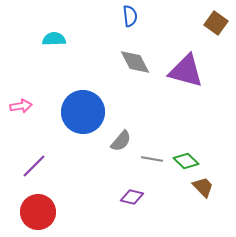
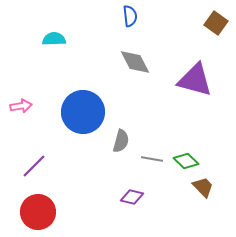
purple triangle: moved 9 px right, 9 px down
gray semicircle: rotated 25 degrees counterclockwise
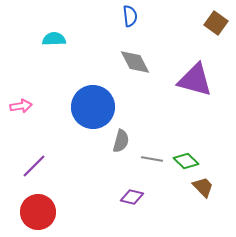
blue circle: moved 10 px right, 5 px up
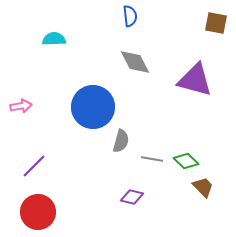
brown square: rotated 25 degrees counterclockwise
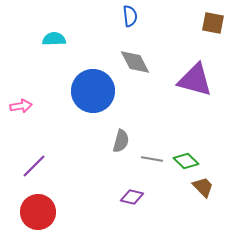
brown square: moved 3 px left
blue circle: moved 16 px up
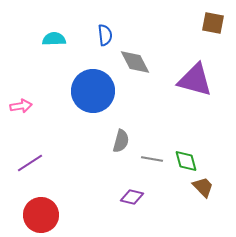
blue semicircle: moved 25 px left, 19 px down
green diamond: rotated 30 degrees clockwise
purple line: moved 4 px left, 3 px up; rotated 12 degrees clockwise
red circle: moved 3 px right, 3 px down
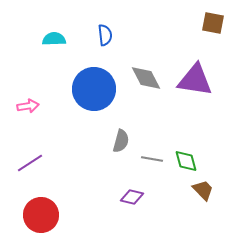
gray diamond: moved 11 px right, 16 px down
purple triangle: rotated 6 degrees counterclockwise
blue circle: moved 1 px right, 2 px up
pink arrow: moved 7 px right
brown trapezoid: moved 3 px down
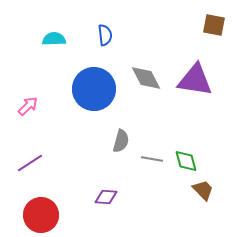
brown square: moved 1 px right, 2 px down
pink arrow: rotated 35 degrees counterclockwise
purple diamond: moved 26 px left; rotated 10 degrees counterclockwise
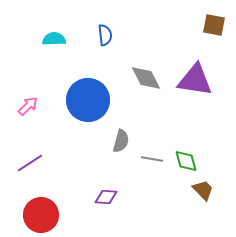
blue circle: moved 6 px left, 11 px down
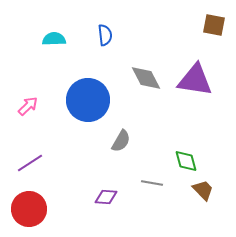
gray semicircle: rotated 15 degrees clockwise
gray line: moved 24 px down
red circle: moved 12 px left, 6 px up
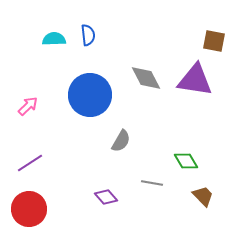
brown square: moved 16 px down
blue semicircle: moved 17 px left
blue circle: moved 2 px right, 5 px up
green diamond: rotated 15 degrees counterclockwise
brown trapezoid: moved 6 px down
purple diamond: rotated 45 degrees clockwise
